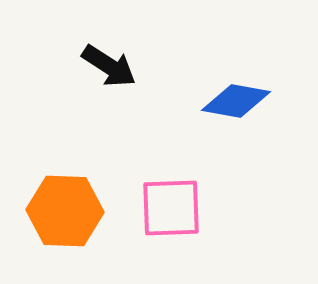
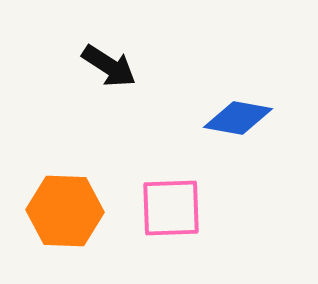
blue diamond: moved 2 px right, 17 px down
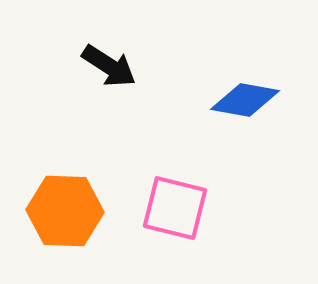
blue diamond: moved 7 px right, 18 px up
pink square: moved 4 px right; rotated 16 degrees clockwise
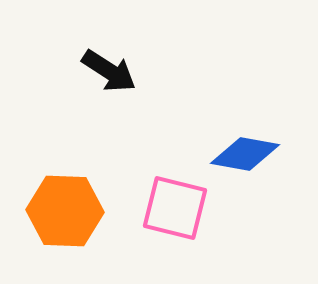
black arrow: moved 5 px down
blue diamond: moved 54 px down
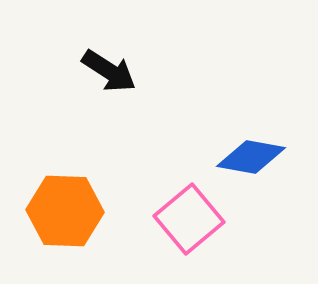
blue diamond: moved 6 px right, 3 px down
pink square: moved 14 px right, 11 px down; rotated 36 degrees clockwise
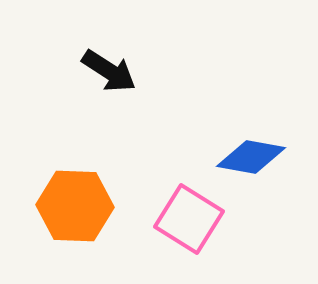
orange hexagon: moved 10 px right, 5 px up
pink square: rotated 18 degrees counterclockwise
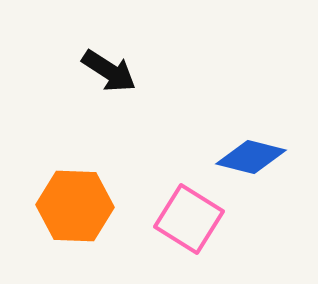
blue diamond: rotated 4 degrees clockwise
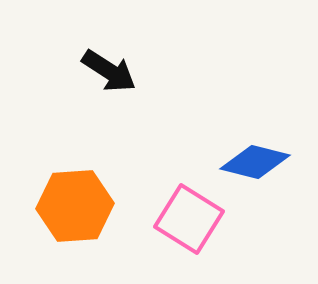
blue diamond: moved 4 px right, 5 px down
orange hexagon: rotated 6 degrees counterclockwise
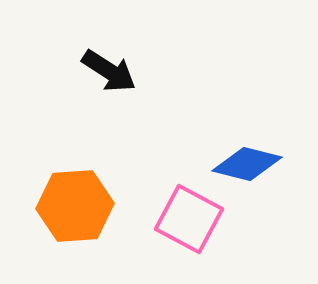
blue diamond: moved 8 px left, 2 px down
pink square: rotated 4 degrees counterclockwise
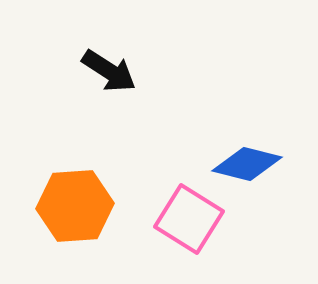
pink square: rotated 4 degrees clockwise
